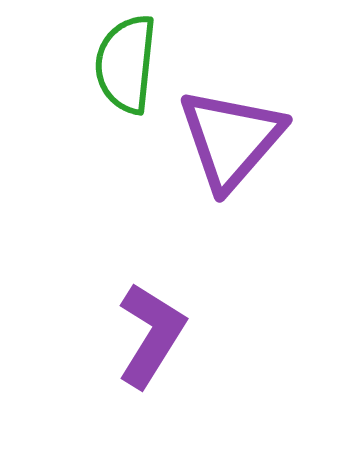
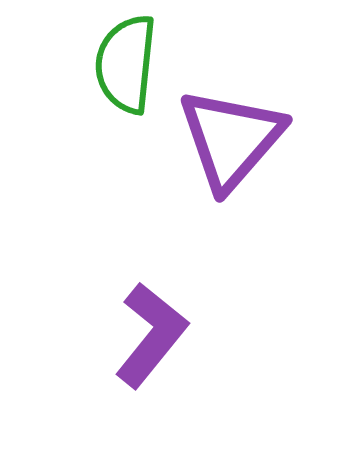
purple L-shape: rotated 7 degrees clockwise
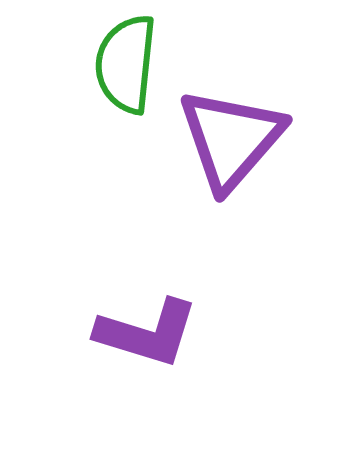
purple L-shape: moved 4 px left, 2 px up; rotated 68 degrees clockwise
